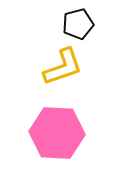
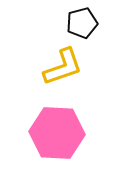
black pentagon: moved 4 px right, 1 px up
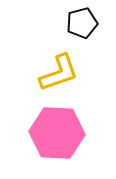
yellow L-shape: moved 4 px left, 6 px down
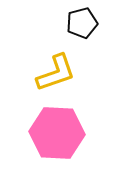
yellow L-shape: moved 3 px left
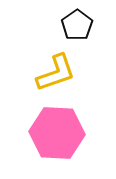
black pentagon: moved 5 px left, 2 px down; rotated 20 degrees counterclockwise
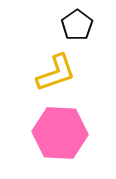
pink hexagon: moved 3 px right
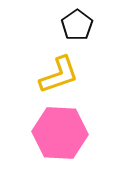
yellow L-shape: moved 3 px right, 2 px down
